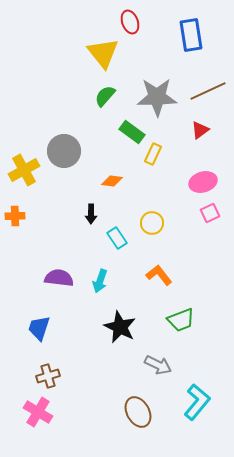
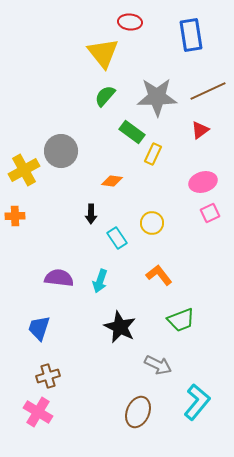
red ellipse: rotated 65 degrees counterclockwise
gray circle: moved 3 px left
brown ellipse: rotated 52 degrees clockwise
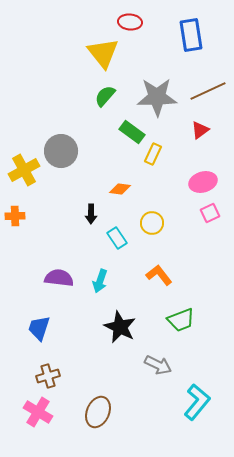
orange diamond: moved 8 px right, 8 px down
brown ellipse: moved 40 px left
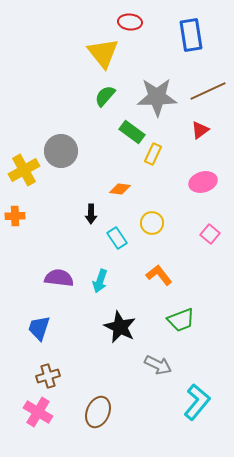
pink square: moved 21 px down; rotated 24 degrees counterclockwise
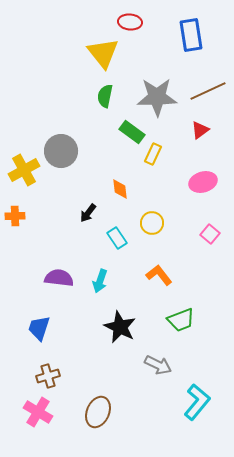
green semicircle: rotated 30 degrees counterclockwise
orange diamond: rotated 75 degrees clockwise
black arrow: moved 3 px left, 1 px up; rotated 36 degrees clockwise
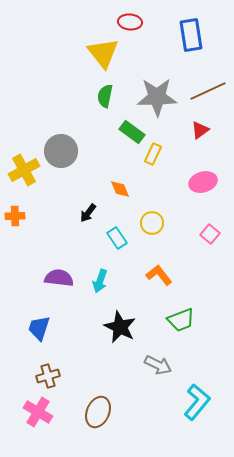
orange diamond: rotated 15 degrees counterclockwise
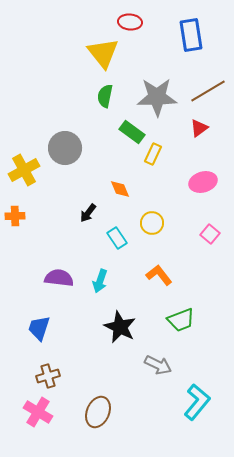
brown line: rotated 6 degrees counterclockwise
red triangle: moved 1 px left, 2 px up
gray circle: moved 4 px right, 3 px up
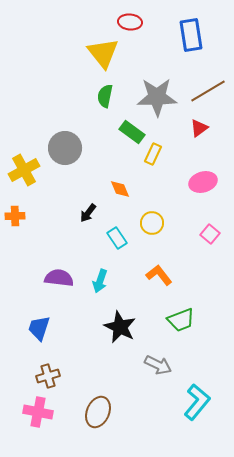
pink cross: rotated 20 degrees counterclockwise
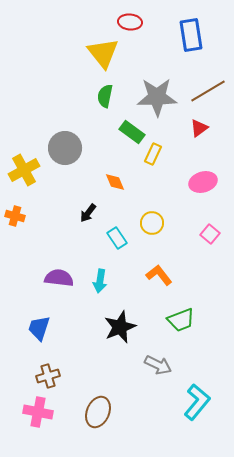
orange diamond: moved 5 px left, 7 px up
orange cross: rotated 18 degrees clockwise
cyan arrow: rotated 10 degrees counterclockwise
black star: rotated 24 degrees clockwise
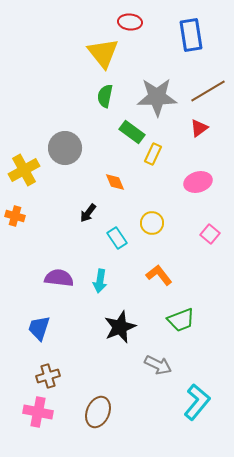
pink ellipse: moved 5 px left
